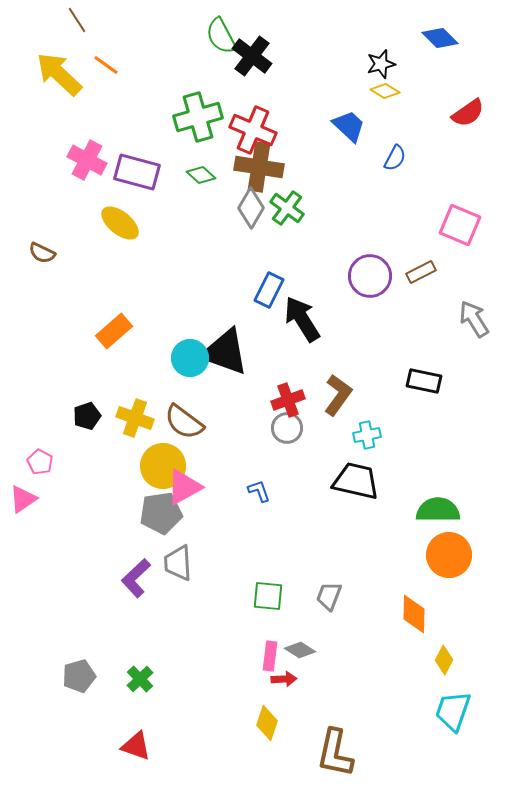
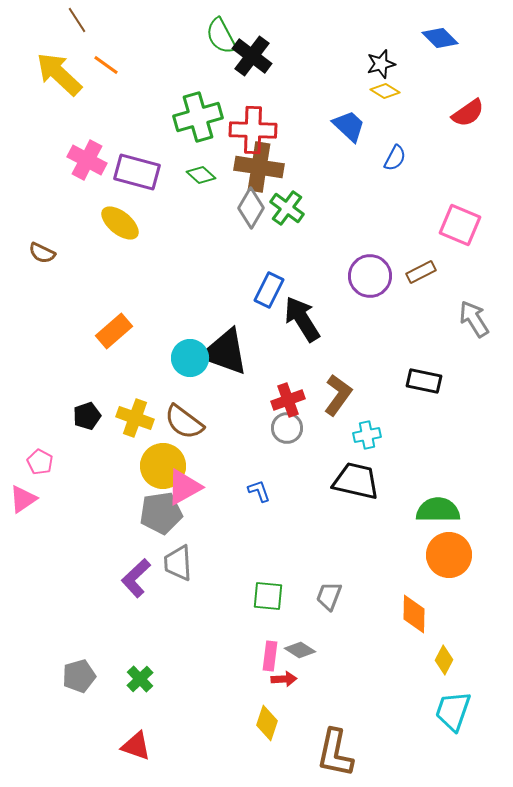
red cross at (253, 130): rotated 21 degrees counterclockwise
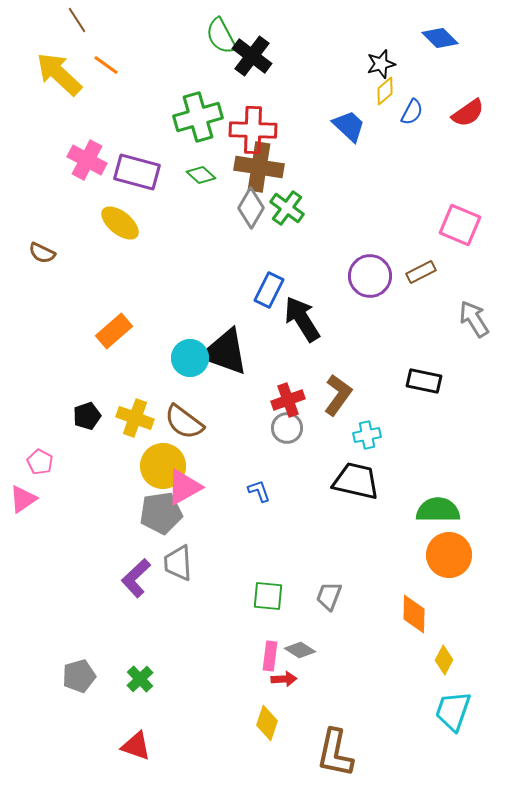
yellow diamond at (385, 91): rotated 72 degrees counterclockwise
blue semicircle at (395, 158): moved 17 px right, 46 px up
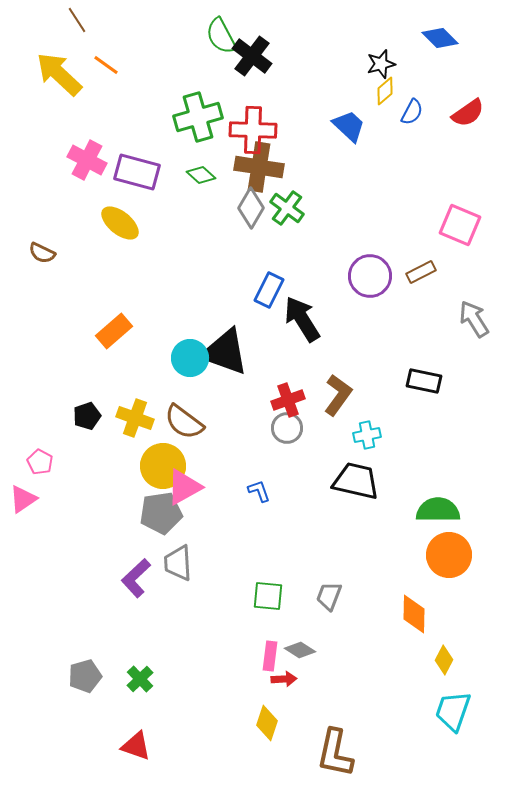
gray pentagon at (79, 676): moved 6 px right
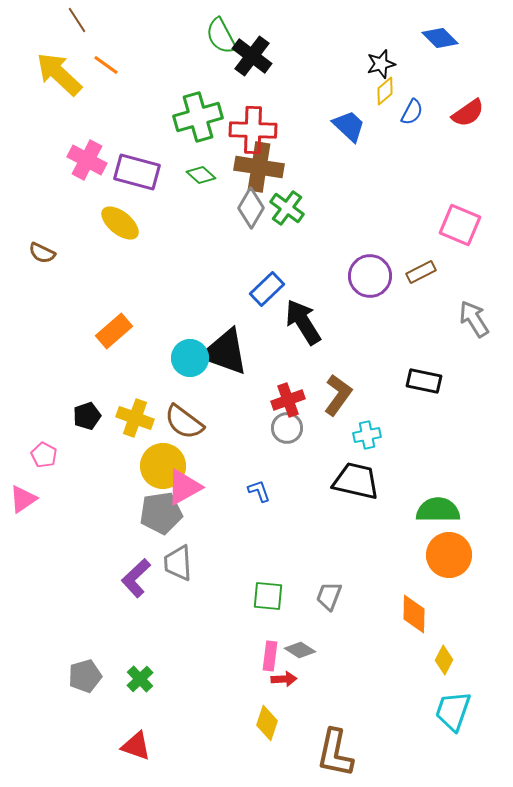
blue rectangle at (269, 290): moved 2 px left, 1 px up; rotated 20 degrees clockwise
black arrow at (302, 319): moved 1 px right, 3 px down
pink pentagon at (40, 462): moved 4 px right, 7 px up
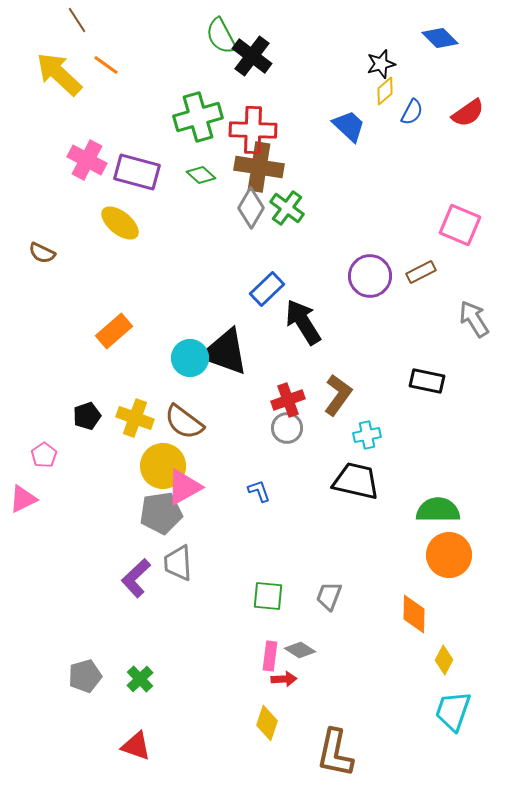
black rectangle at (424, 381): moved 3 px right
pink pentagon at (44, 455): rotated 10 degrees clockwise
pink triangle at (23, 499): rotated 8 degrees clockwise
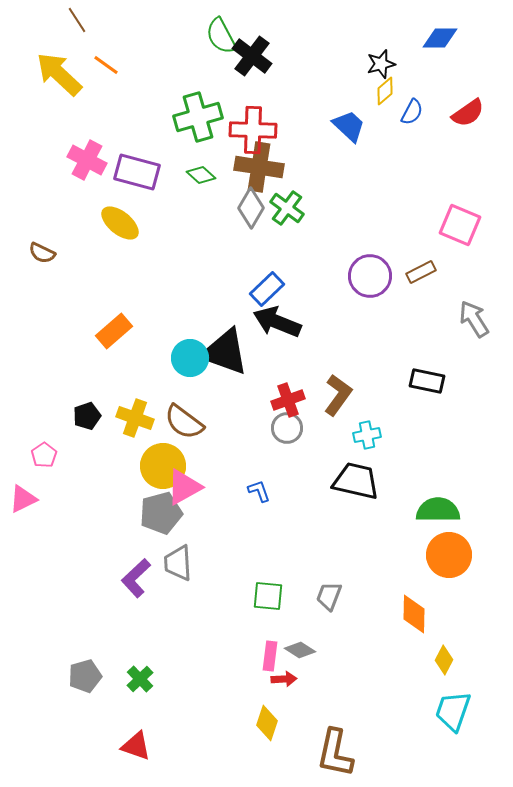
blue diamond at (440, 38): rotated 45 degrees counterclockwise
black arrow at (303, 322): moved 26 px left; rotated 36 degrees counterclockwise
gray pentagon at (161, 513): rotated 6 degrees counterclockwise
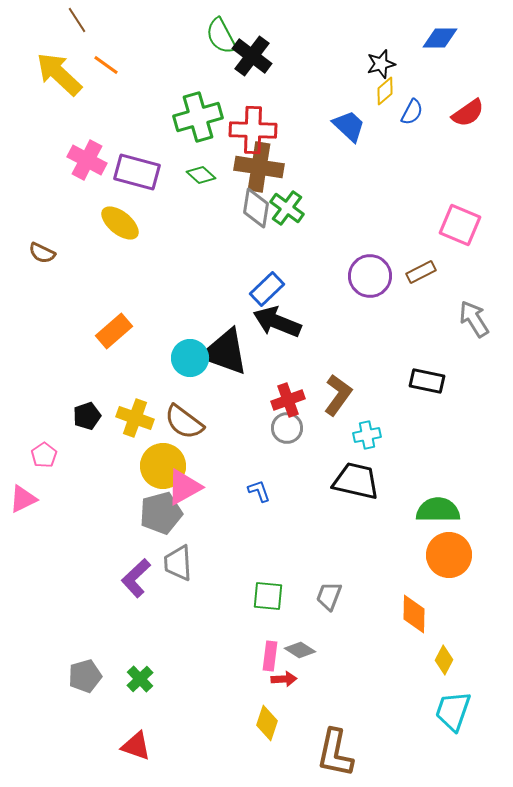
gray diamond at (251, 208): moved 5 px right; rotated 21 degrees counterclockwise
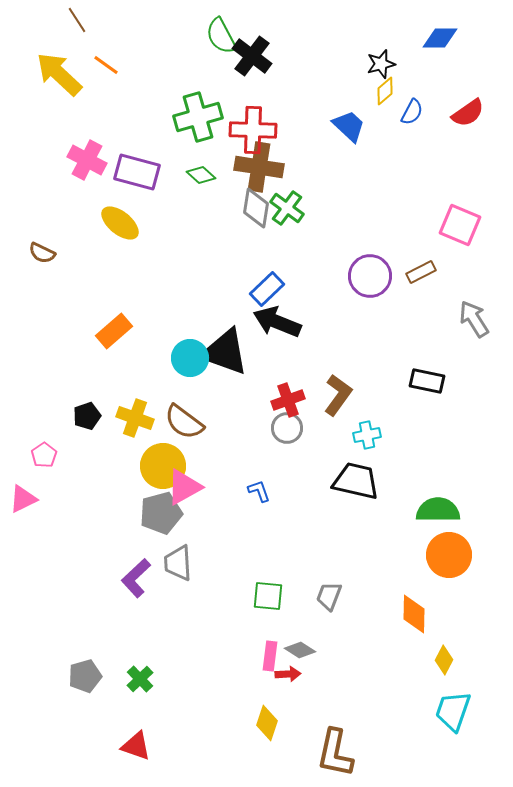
red arrow at (284, 679): moved 4 px right, 5 px up
